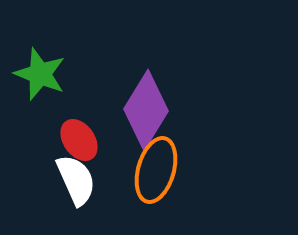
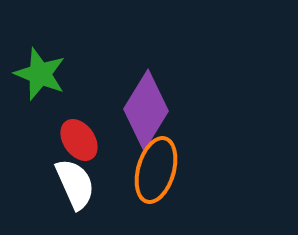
white semicircle: moved 1 px left, 4 px down
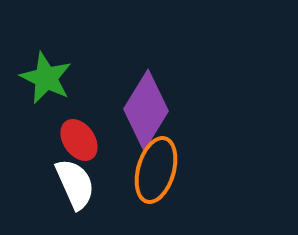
green star: moved 6 px right, 4 px down; rotated 4 degrees clockwise
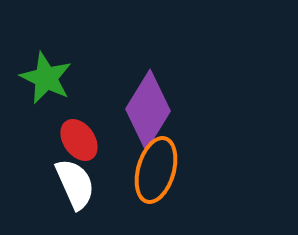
purple diamond: moved 2 px right
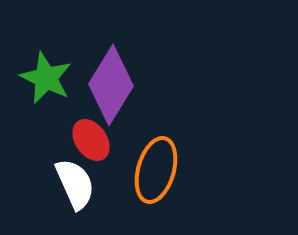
purple diamond: moved 37 px left, 25 px up
red ellipse: moved 12 px right
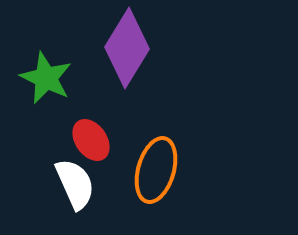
purple diamond: moved 16 px right, 37 px up
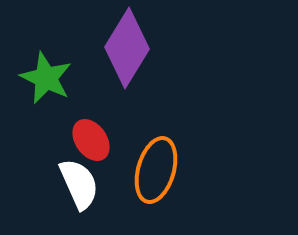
white semicircle: moved 4 px right
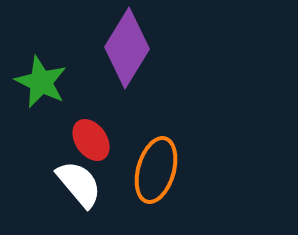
green star: moved 5 px left, 4 px down
white semicircle: rotated 16 degrees counterclockwise
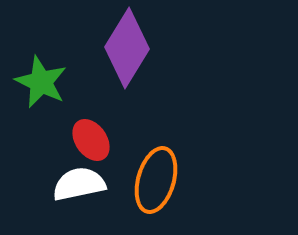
orange ellipse: moved 10 px down
white semicircle: rotated 62 degrees counterclockwise
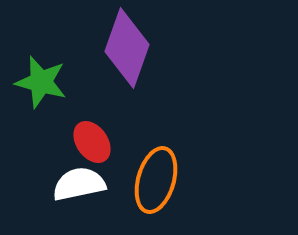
purple diamond: rotated 12 degrees counterclockwise
green star: rotated 10 degrees counterclockwise
red ellipse: moved 1 px right, 2 px down
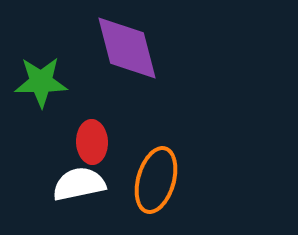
purple diamond: rotated 34 degrees counterclockwise
green star: rotated 16 degrees counterclockwise
red ellipse: rotated 33 degrees clockwise
